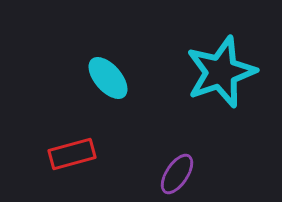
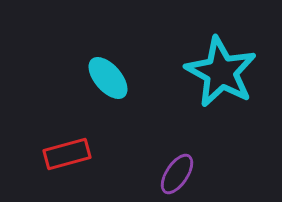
cyan star: rotated 24 degrees counterclockwise
red rectangle: moved 5 px left
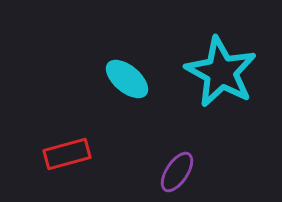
cyan ellipse: moved 19 px right, 1 px down; rotated 9 degrees counterclockwise
purple ellipse: moved 2 px up
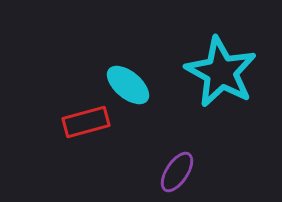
cyan ellipse: moved 1 px right, 6 px down
red rectangle: moved 19 px right, 32 px up
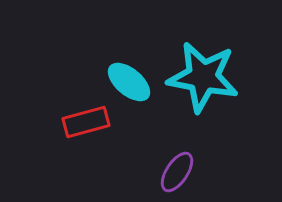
cyan star: moved 18 px left, 5 px down; rotated 18 degrees counterclockwise
cyan ellipse: moved 1 px right, 3 px up
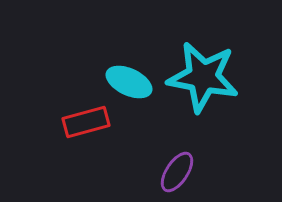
cyan ellipse: rotated 15 degrees counterclockwise
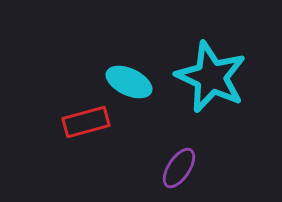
cyan star: moved 8 px right; rotated 14 degrees clockwise
purple ellipse: moved 2 px right, 4 px up
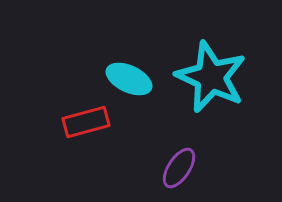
cyan ellipse: moved 3 px up
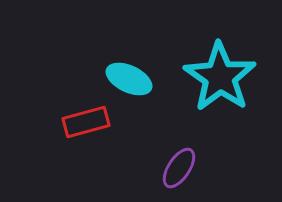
cyan star: moved 9 px right; rotated 10 degrees clockwise
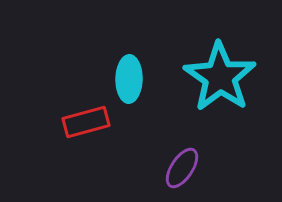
cyan ellipse: rotated 66 degrees clockwise
purple ellipse: moved 3 px right
